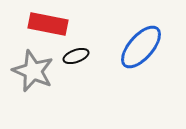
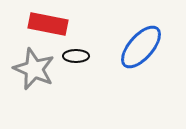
black ellipse: rotated 20 degrees clockwise
gray star: moved 1 px right, 2 px up
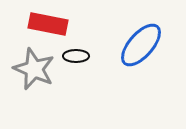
blue ellipse: moved 2 px up
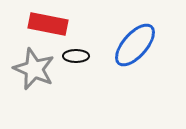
blue ellipse: moved 6 px left
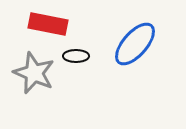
blue ellipse: moved 1 px up
gray star: moved 4 px down
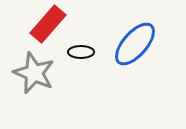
red rectangle: rotated 60 degrees counterclockwise
black ellipse: moved 5 px right, 4 px up
